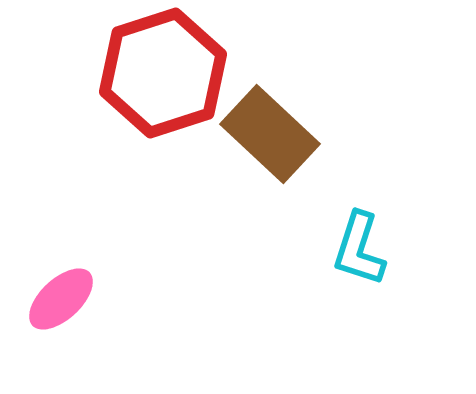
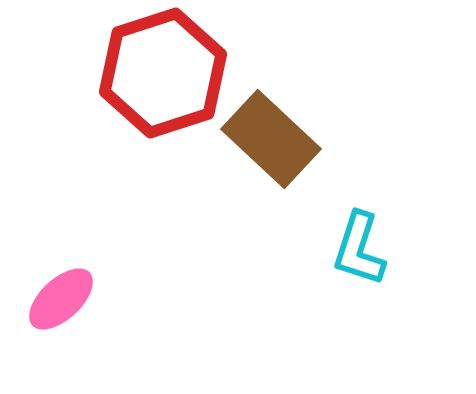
brown rectangle: moved 1 px right, 5 px down
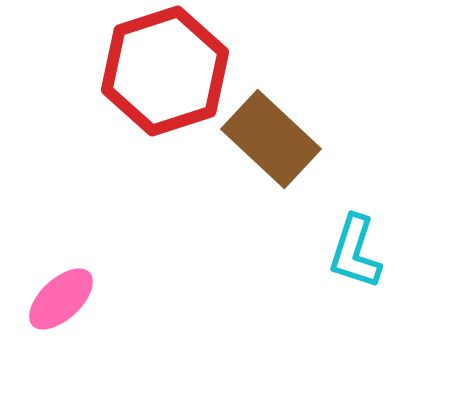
red hexagon: moved 2 px right, 2 px up
cyan L-shape: moved 4 px left, 3 px down
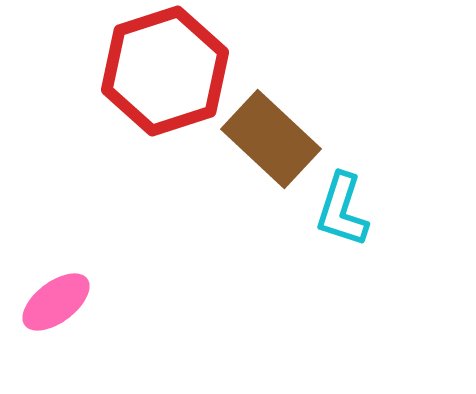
cyan L-shape: moved 13 px left, 42 px up
pink ellipse: moved 5 px left, 3 px down; rotated 6 degrees clockwise
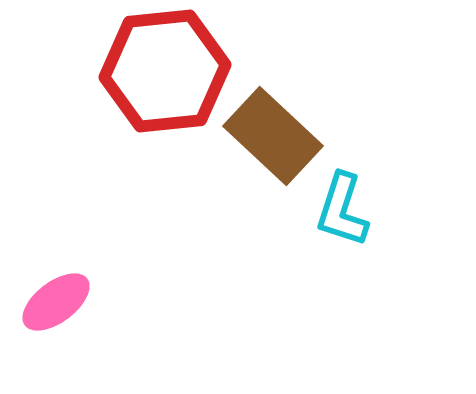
red hexagon: rotated 12 degrees clockwise
brown rectangle: moved 2 px right, 3 px up
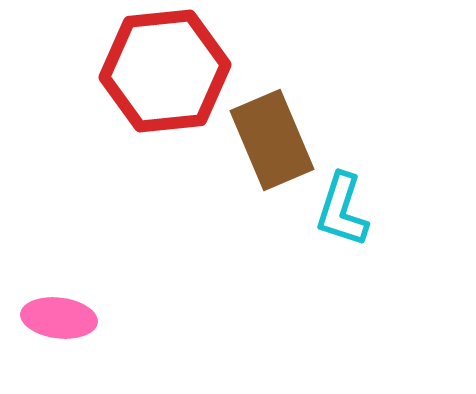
brown rectangle: moved 1 px left, 4 px down; rotated 24 degrees clockwise
pink ellipse: moved 3 px right, 16 px down; rotated 44 degrees clockwise
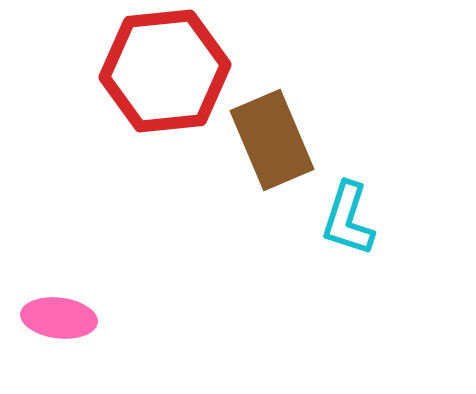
cyan L-shape: moved 6 px right, 9 px down
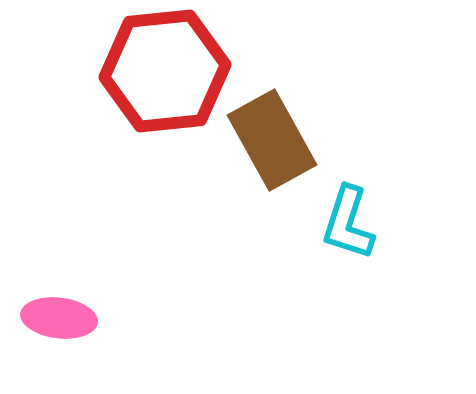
brown rectangle: rotated 6 degrees counterclockwise
cyan L-shape: moved 4 px down
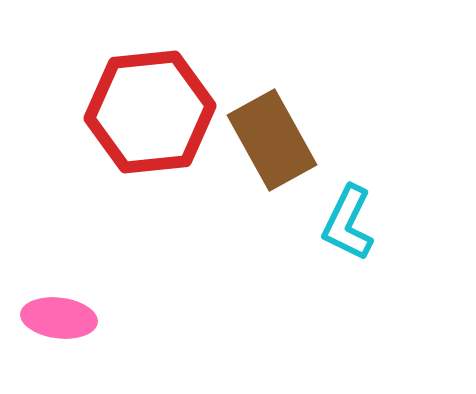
red hexagon: moved 15 px left, 41 px down
cyan L-shape: rotated 8 degrees clockwise
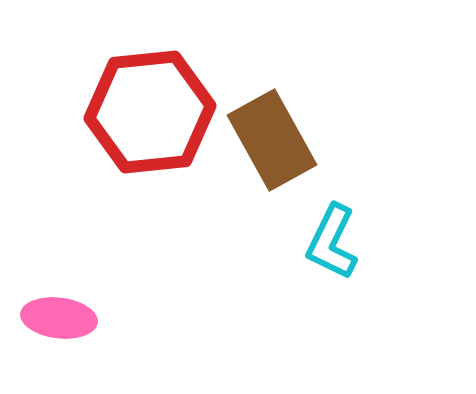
cyan L-shape: moved 16 px left, 19 px down
